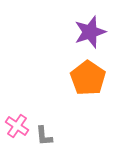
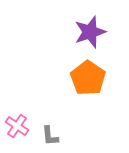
gray L-shape: moved 6 px right
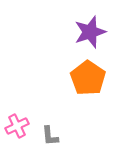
pink cross: rotated 30 degrees clockwise
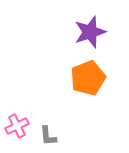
orange pentagon: rotated 16 degrees clockwise
gray L-shape: moved 2 px left
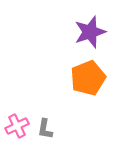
gray L-shape: moved 3 px left, 7 px up; rotated 15 degrees clockwise
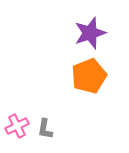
purple star: moved 1 px down
orange pentagon: moved 1 px right, 2 px up
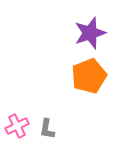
gray L-shape: moved 2 px right
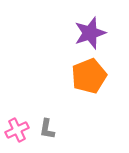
pink cross: moved 4 px down
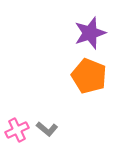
orange pentagon: rotated 28 degrees counterclockwise
gray L-shape: rotated 60 degrees counterclockwise
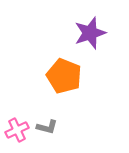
orange pentagon: moved 25 px left
gray L-shape: moved 2 px up; rotated 25 degrees counterclockwise
